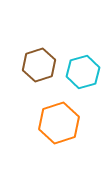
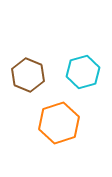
brown hexagon: moved 11 px left, 10 px down; rotated 20 degrees counterclockwise
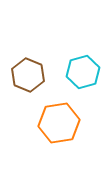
orange hexagon: rotated 9 degrees clockwise
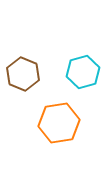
brown hexagon: moved 5 px left, 1 px up
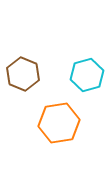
cyan hexagon: moved 4 px right, 3 px down
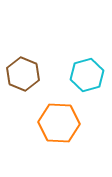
orange hexagon: rotated 12 degrees clockwise
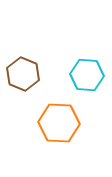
cyan hexagon: rotated 20 degrees clockwise
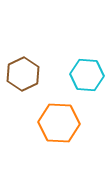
brown hexagon: rotated 12 degrees clockwise
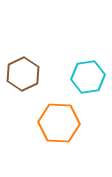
cyan hexagon: moved 1 px right, 2 px down; rotated 12 degrees counterclockwise
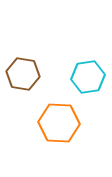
brown hexagon: rotated 24 degrees counterclockwise
